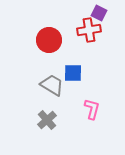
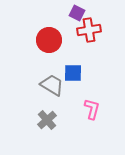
purple square: moved 22 px left
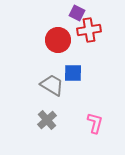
red circle: moved 9 px right
pink L-shape: moved 3 px right, 14 px down
